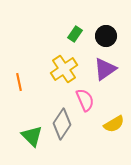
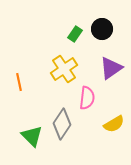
black circle: moved 4 px left, 7 px up
purple triangle: moved 6 px right, 1 px up
pink semicircle: moved 2 px right, 2 px up; rotated 30 degrees clockwise
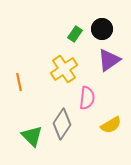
purple triangle: moved 2 px left, 8 px up
yellow semicircle: moved 3 px left, 1 px down
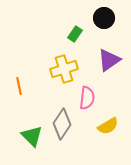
black circle: moved 2 px right, 11 px up
yellow cross: rotated 16 degrees clockwise
orange line: moved 4 px down
yellow semicircle: moved 3 px left, 1 px down
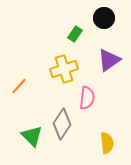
orange line: rotated 54 degrees clockwise
yellow semicircle: moved 1 px left, 17 px down; rotated 65 degrees counterclockwise
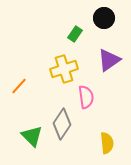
pink semicircle: moved 1 px left, 1 px up; rotated 15 degrees counterclockwise
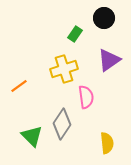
orange line: rotated 12 degrees clockwise
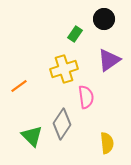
black circle: moved 1 px down
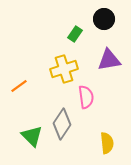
purple triangle: rotated 25 degrees clockwise
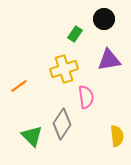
yellow semicircle: moved 10 px right, 7 px up
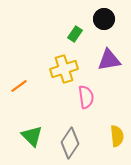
gray diamond: moved 8 px right, 19 px down
